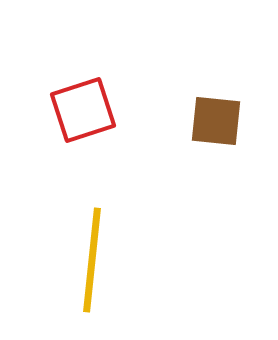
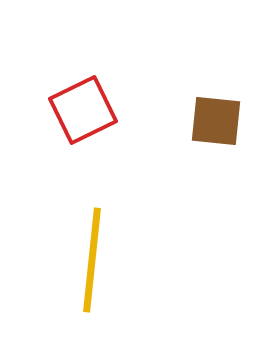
red square: rotated 8 degrees counterclockwise
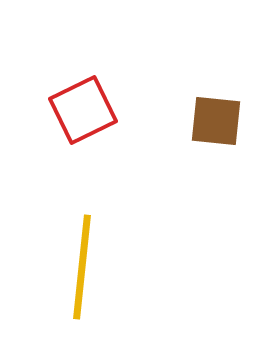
yellow line: moved 10 px left, 7 px down
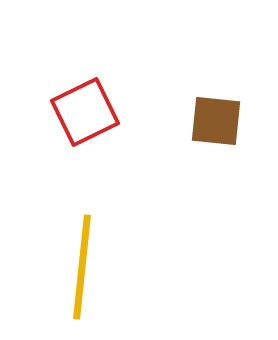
red square: moved 2 px right, 2 px down
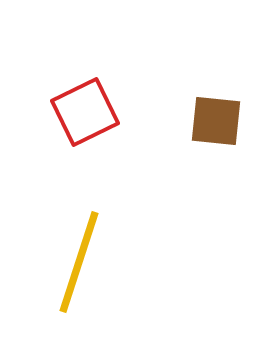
yellow line: moved 3 px left, 5 px up; rotated 12 degrees clockwise
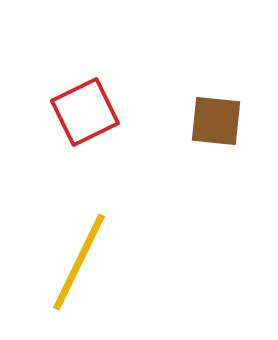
yellow line: rotated 8 degrees clockwise
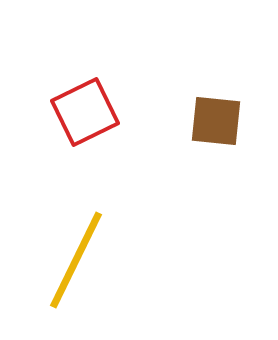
yellow line: moved 3 px left, 2 px up
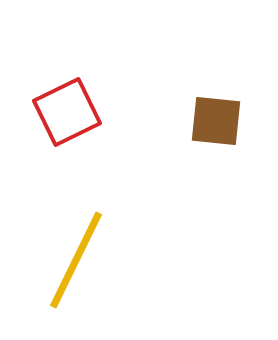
red square: moved 18 px left
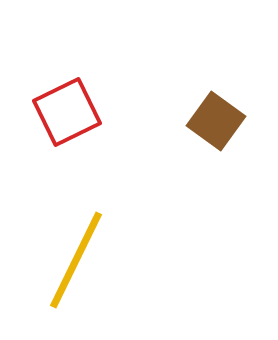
brown square: rotated 30 degrees clockwise
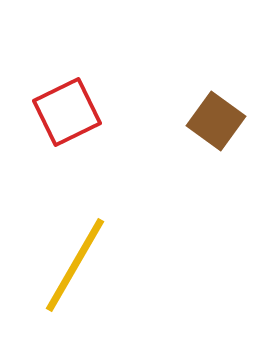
yellow line: moved 1 px left, 5 px down; rotated 4 degrees clockwise
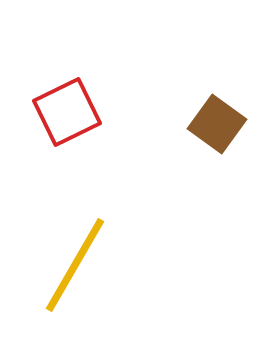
brown square: moved 1 px right, 3 px down
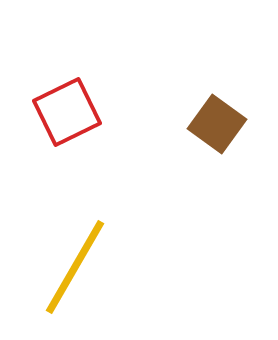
yellow line: moved 2 px down
